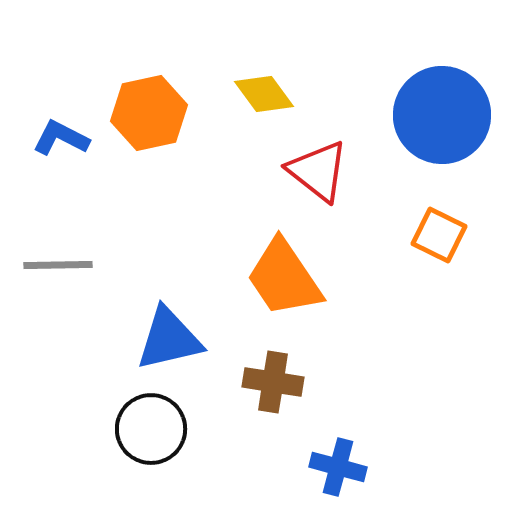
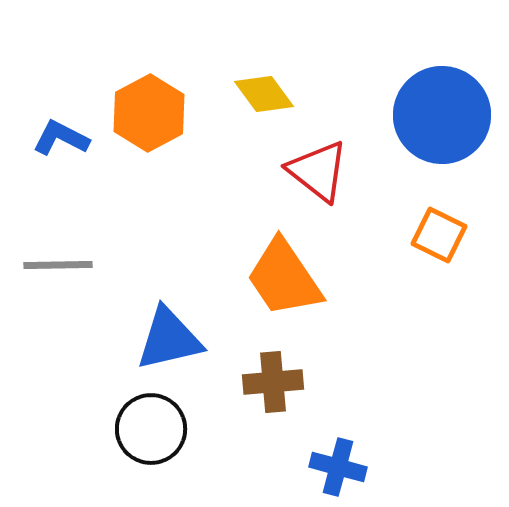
orange hexagon: rotated 16 degrees counterclockwise
brown cross: rotated 14 degrees counterclockwise
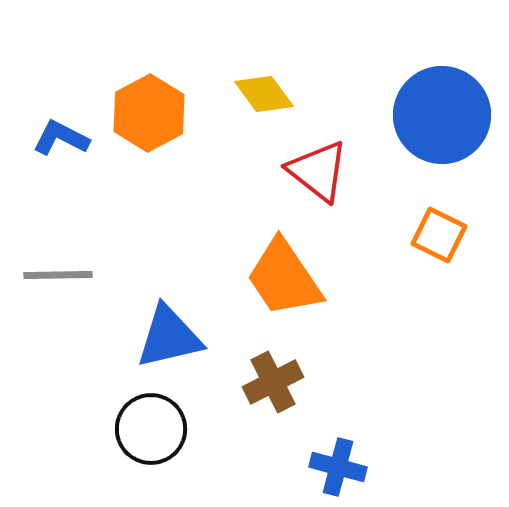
gray line: moved 10 px down
blue triangle: moved 2 px up
brown cross: rotated 22 degrees counterclockwise
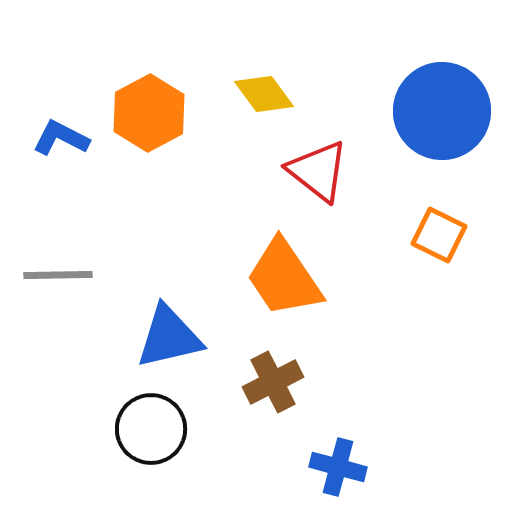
blue circle: moved 4 px up
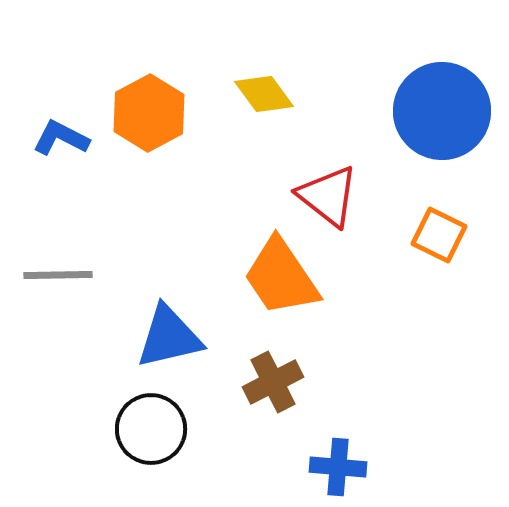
red triangle: moved 10 px right, 25 px down
orange trapezoid: moved 3 px left, 1 px up
blue cross: rotated 10 degrees counterclockwise
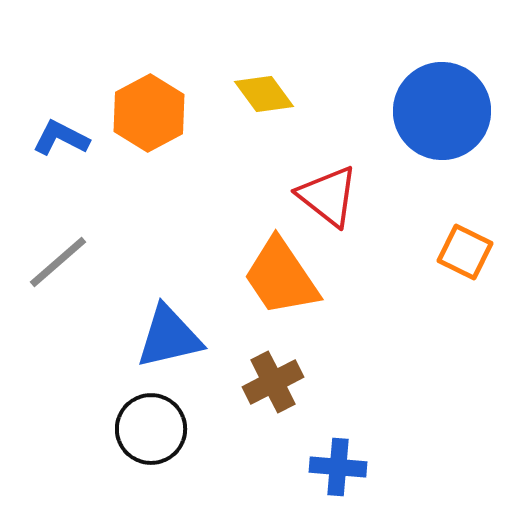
orange square: moved 26 px right, 17 px down
gray line: moved 13 px up; rotated 40 degrees counterclockwise
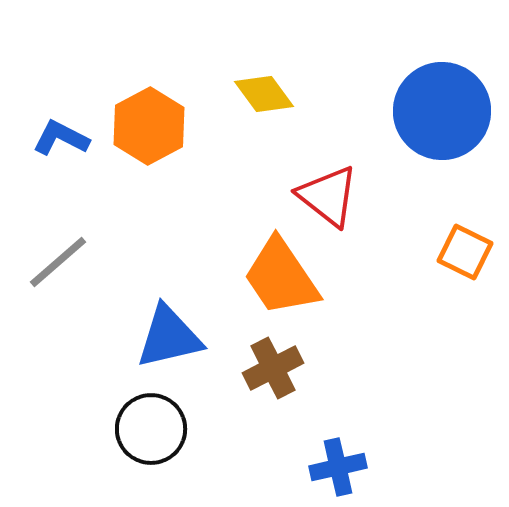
orange hexagon: moved 13 px down
brown cross: moved 14 px up
blue cross: rotated 18 degrees counterclockwise
